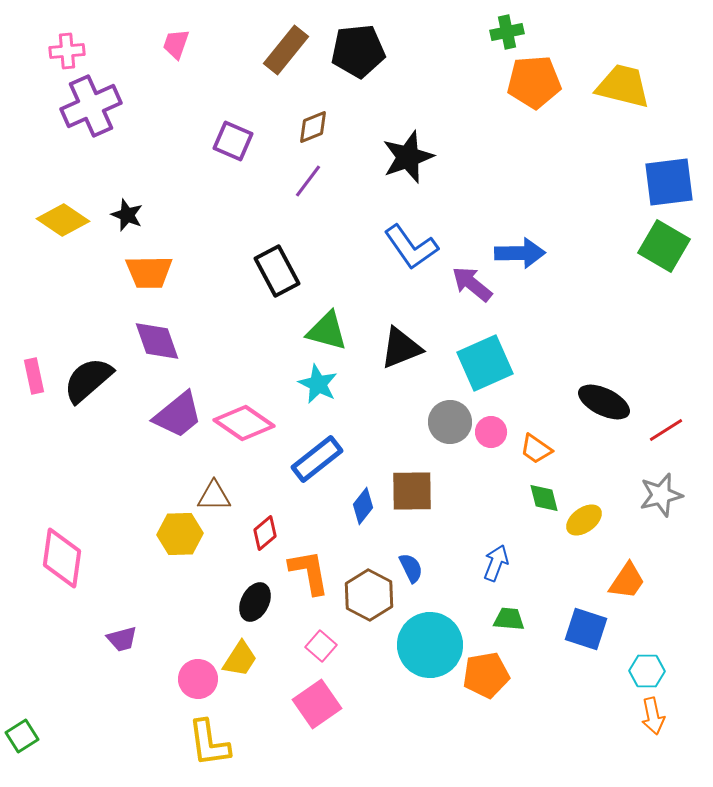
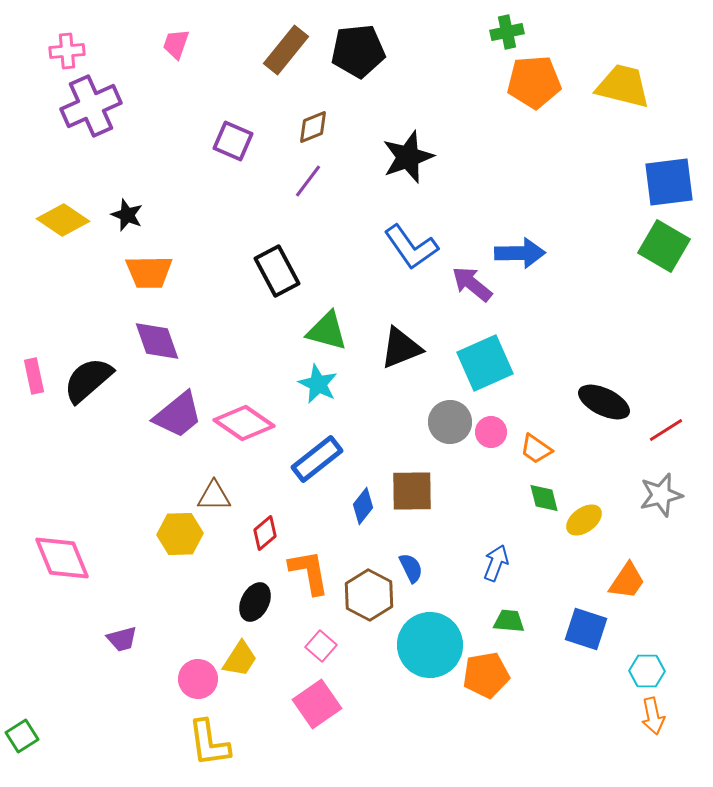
pink diamond at (62, 558): rotated 30 degrees counterclockwise
green trapezoid at (509, 619): moved 2 px down
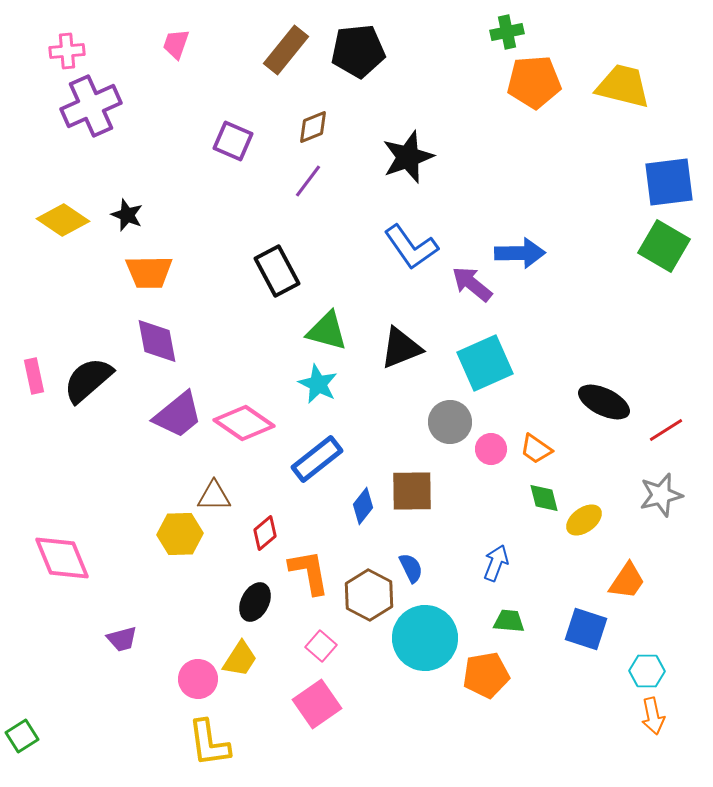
purple diamond at (157, 341): rotated 9 degrees clockwise
pink circle at (491, 432): moved 17 px down
cyan circle at (430, 645): moved 5 px left, 7 px up
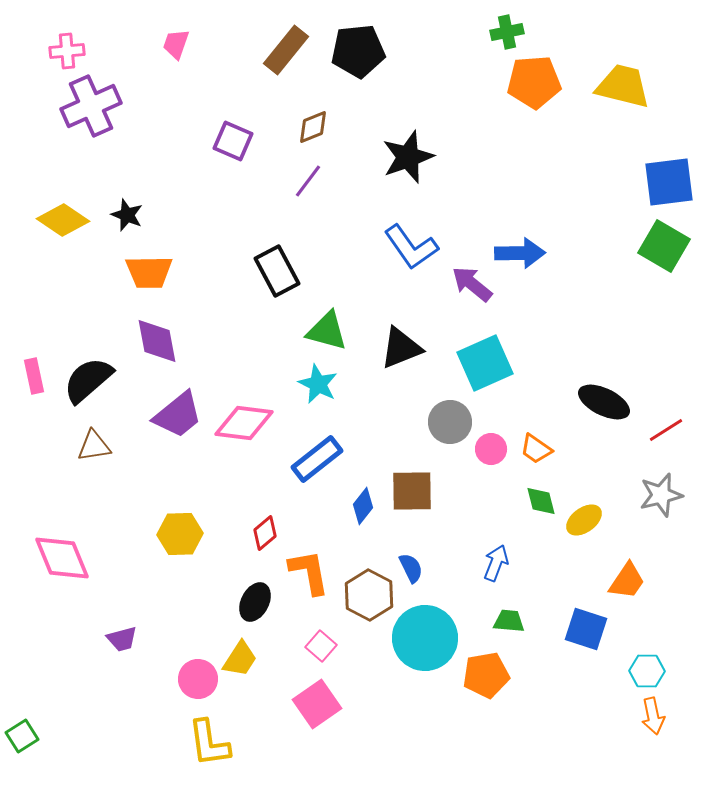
pink diamond at (244, 423): rotated 28 degrees counterclockwise
brown triangle at (214, 496): moved 120 px left, 50 px up; rotated 9 degrees counterclockwise
green diamond at (544, 498): moved 3 px left, 3 px down
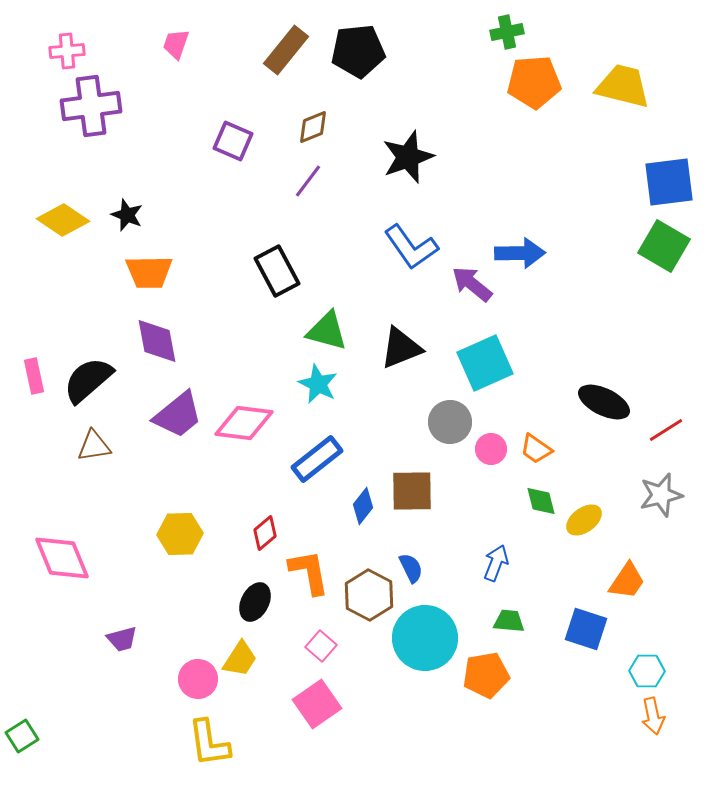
purple cross at (91, 106): rotated 16 degrees clockwise
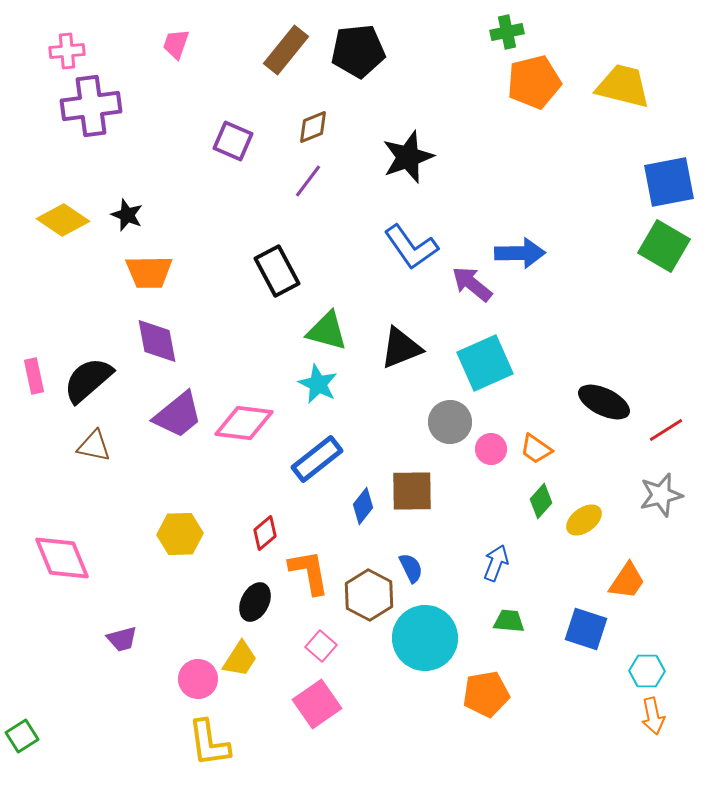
orange pentagon at (534, 82): rotated 10 degrees counterclockwise
blue square at (669, 182): rotated 4 degrees counterclockwise
brown triangle at (94, 446): rotated 21 degrees clockwise
green diamond at (541, 501): rotated 56 degrees clockwise
orange pentagon at (486, 675): moved 19 px down
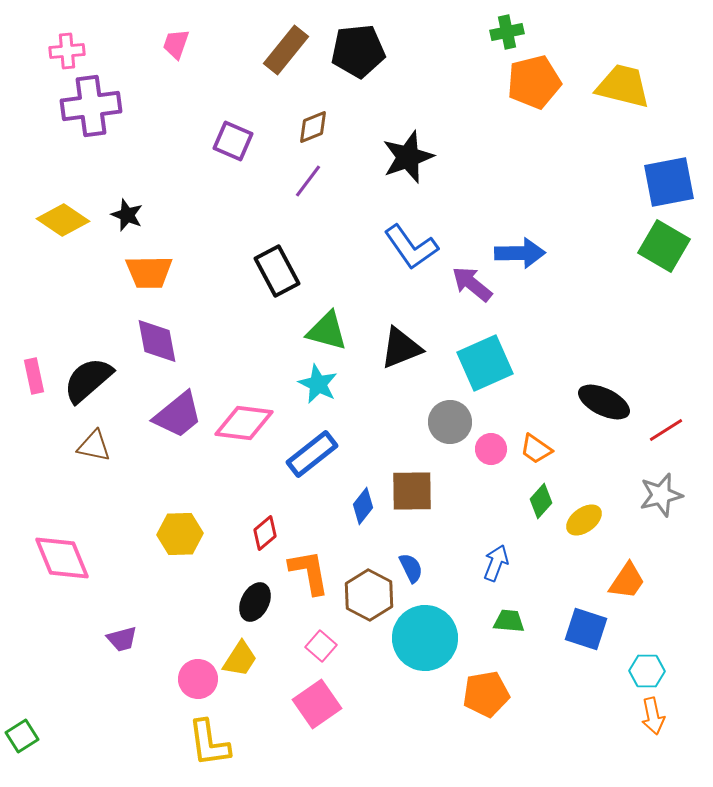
blue rectangle at (317, 459): moved 5 px left, 5 px up
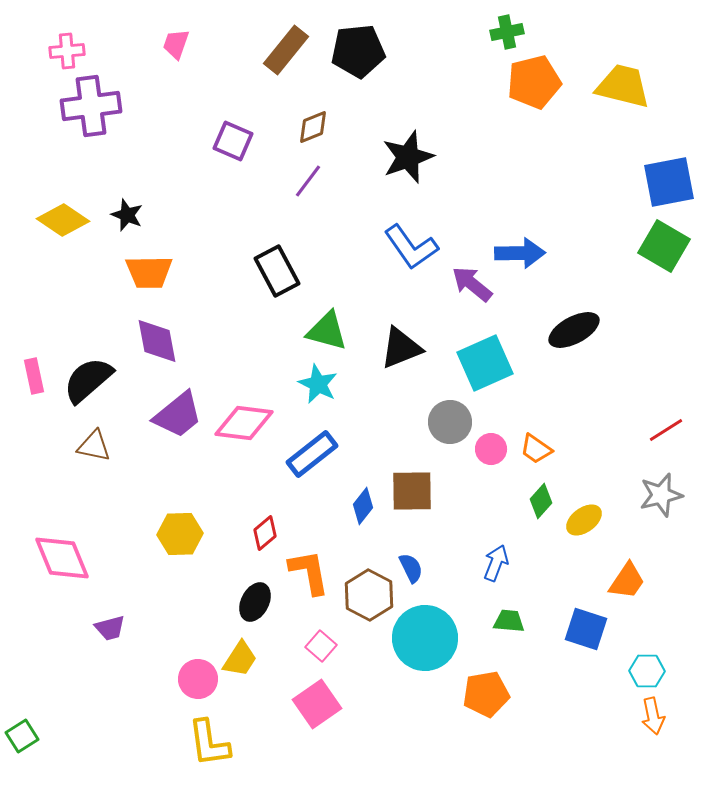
black ellipse at (604, 402): moved 30 px left, 72 px up; rotated 54 degrees counterclockwise
purple trapezoid at (122, 639): moved 12 px left, 11 px up
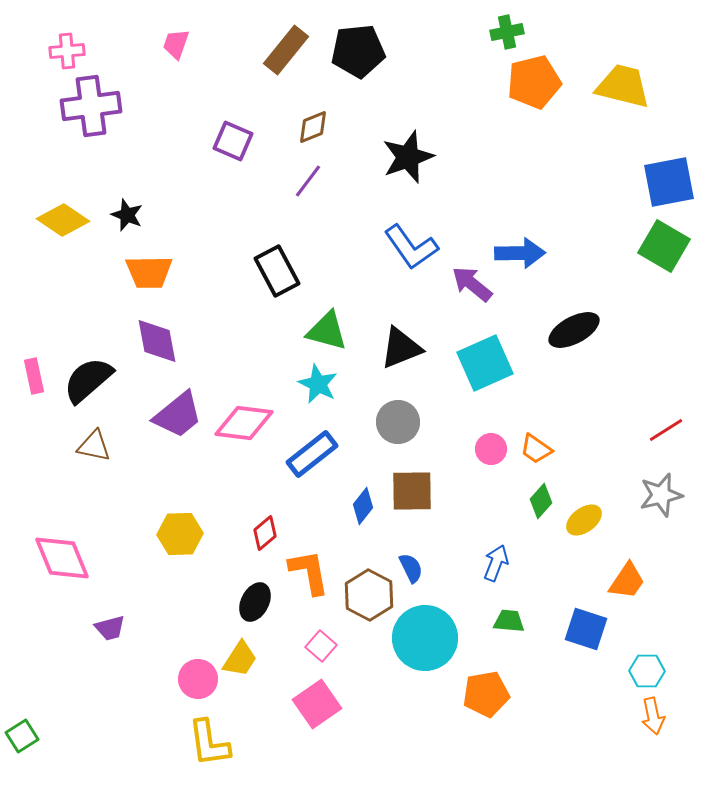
gray circle at (450, 422): moved 52 px left
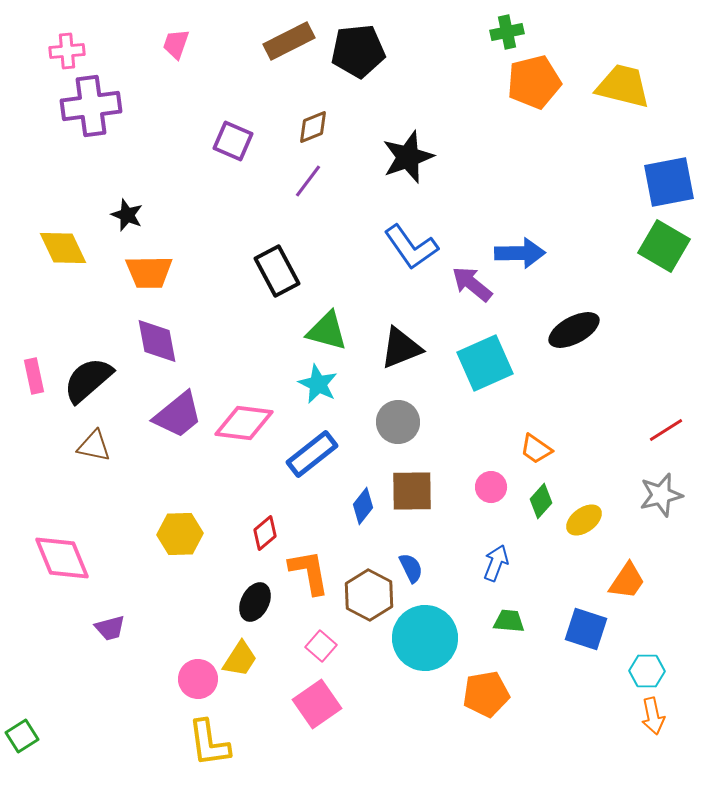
brown rectangle at (286, 50): moved 3 px right, 9 px up; rotated 24 degrees clockwise
yellow diamond at (63, 220): moved 28 px down; rotated 30 degrees clockwise
pink circle at (491, 449): moved 38 px down
